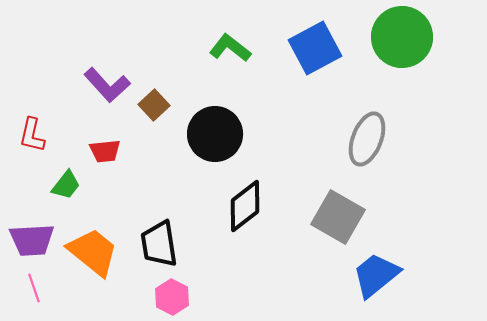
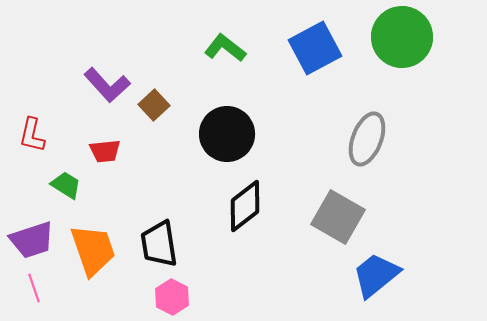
green L-shape: moved 5 px left
black circle: moved 12 px right
green trapezoid: rotated 96 degrees counterclockwise
purple trapezoid: rotated 15 degrees counterclockwise
orange trapezoid: moved 2 px up; rotated 32 degrees clockwise
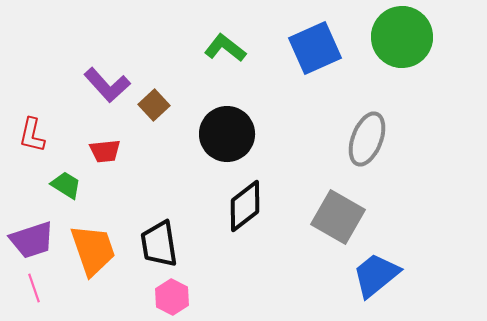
blue square: rotated 4 degrees clockwise
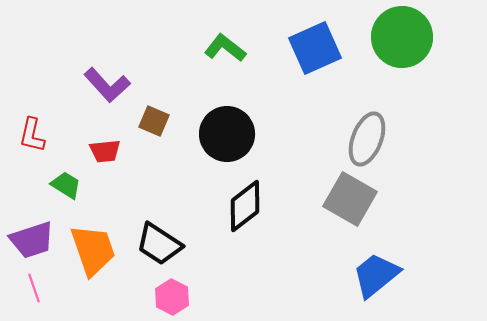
brown square: moved 16 px down; rotated 24 degrees counterclockwise
gray square: moved 12 px right, 18 px up
black trapezoid: rotated 48 degrees counterclockwise
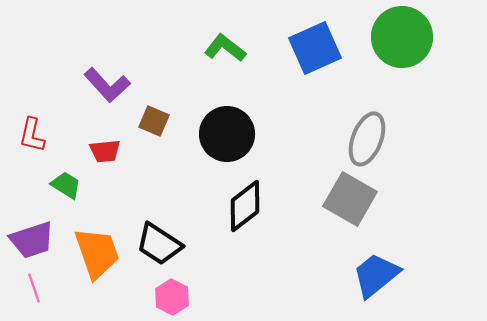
orange trapezoid: moved 4 px right, 3 px down
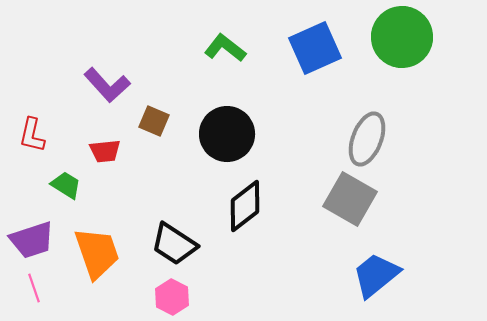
black trapezoid: moved 15 px right
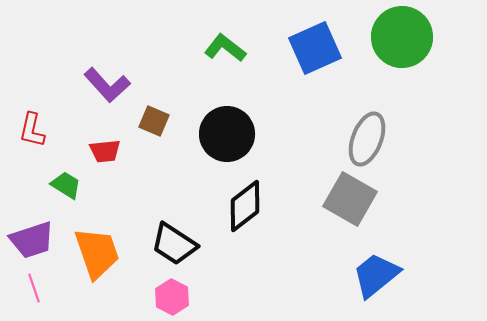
red L-shape: moved 5 px up
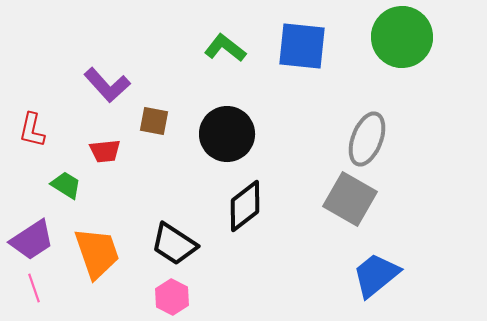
blue square: moved 13 px left, 2 px up; rotated 30 degrees clockwise
brown square: rotated 12 degrees counterclockwise
purple trapezoid: rotated 15 degrees counterclockwise
